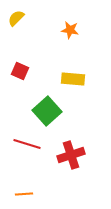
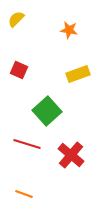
yellow semicircle: moved 1 px down
orange star: moved 1 px left
red square: moved 1 px left, 1 px up
yellow rectangle: moved 5 px right, 5 px up; rotated 25 degrees counterclockwise
red cross: rotated 32 degrees counterclockwise
orange line: rotated 24 degrees clockwise
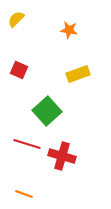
red cross: moved 9 px left, 1 px down; rotated 24 degrees counterclockwise
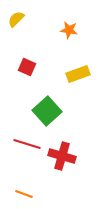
red square: moved 8 px right, 3 px up
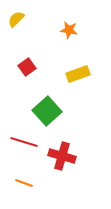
red square: rotated 30 degrees clockwise
red line: moved 3 px left, 2 px up
orange line: moved 11 px up
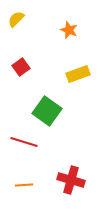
orange star: rotated 12 degrees clockwise
red square: moved 6 px left
green square: rotated 12 degrees counterclockwise
red cross: moved 9 px right, 24 px down
orange line: moved 2 px down; rotated 24 degrees counterclockwise
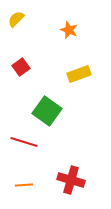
yellow rectangle: moved 1 px right
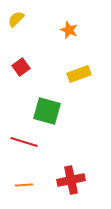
green square: rotated 20 degrees counterclockwise
red cross: rotated 28 degrees counterclockwise
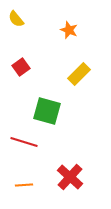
yellow semicircle: rotated 84 degrees counterclockwise
yellow rectangle: rotated 25 degrees counterclockwise
red cross: moved 1 px left, 3 px up; rotated 36 degrees counterclockwise
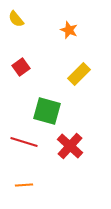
red cross: moved 31 px up
